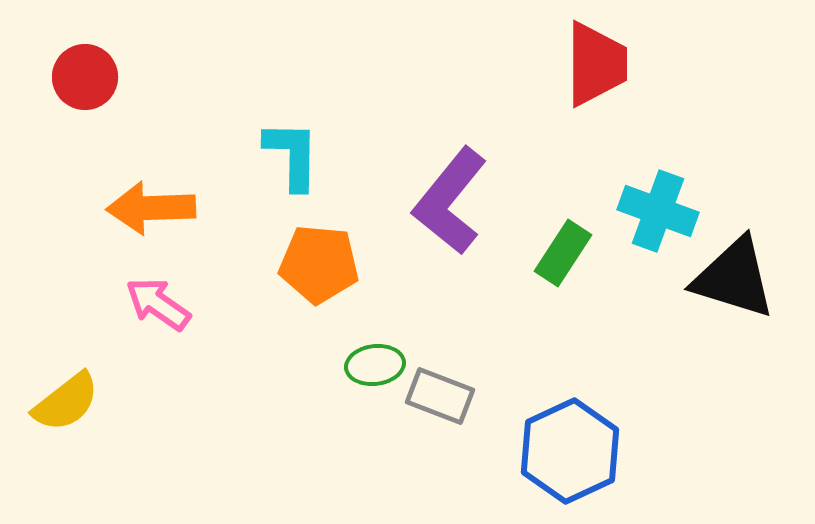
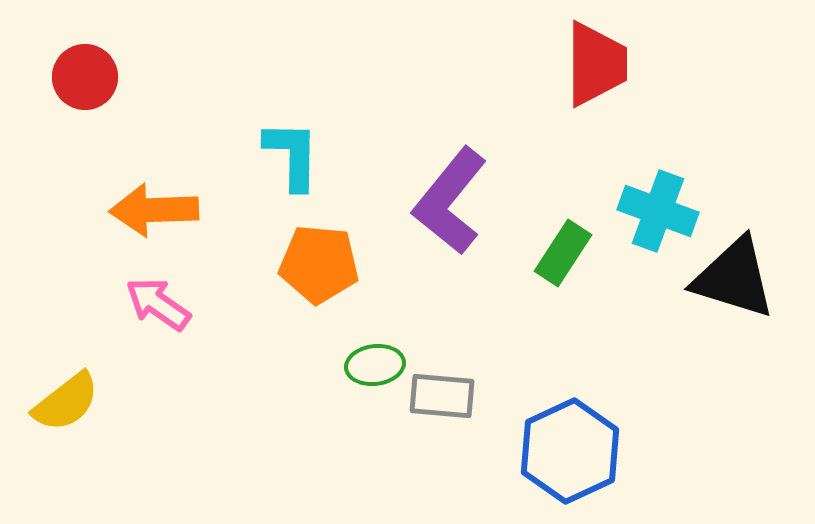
orange arrow: moved 3 px right, 2 px down
gray rectangle: moved 2 px right; rotated 16 degrees counterclockwise
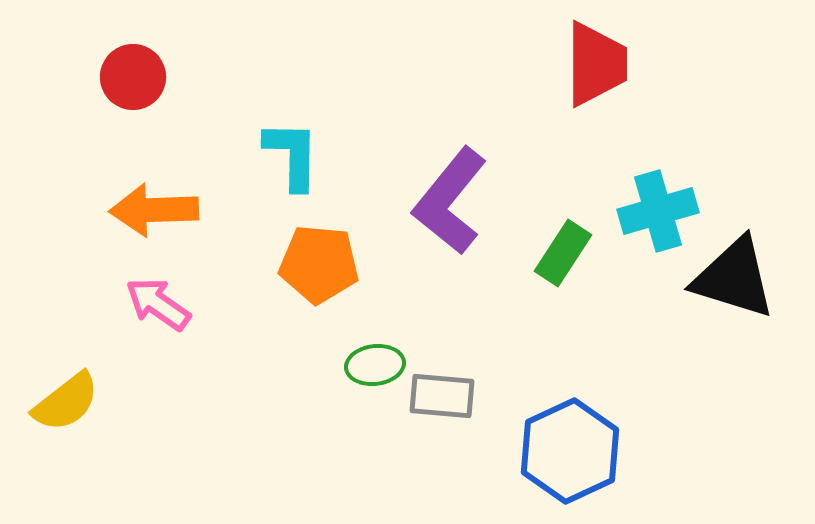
red circle: moved 48 px right
cyan cross: rotated 36 degrees counterclockwise
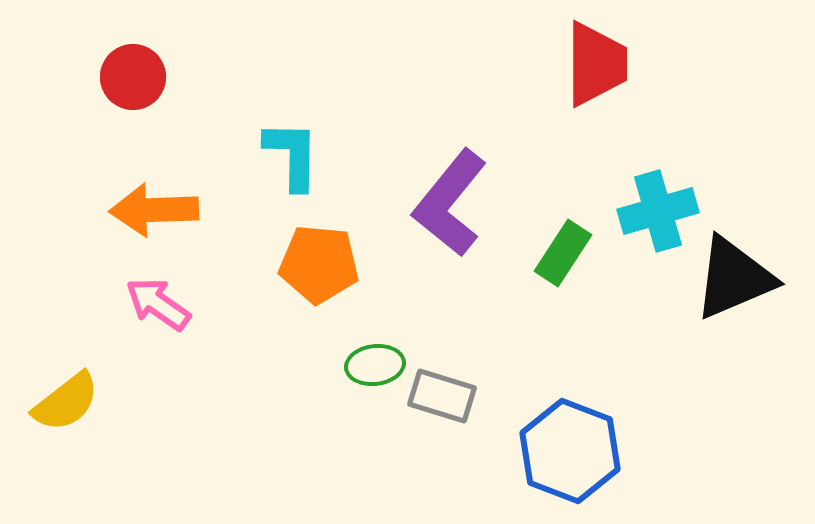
purple L-shape: moved 2 px down
black triangle: rotated 40 degrees counterclockwise
gray rectangle: rotated 12 degrees clockwise
blue hexagon: rotated 14 degrees counterclockwise
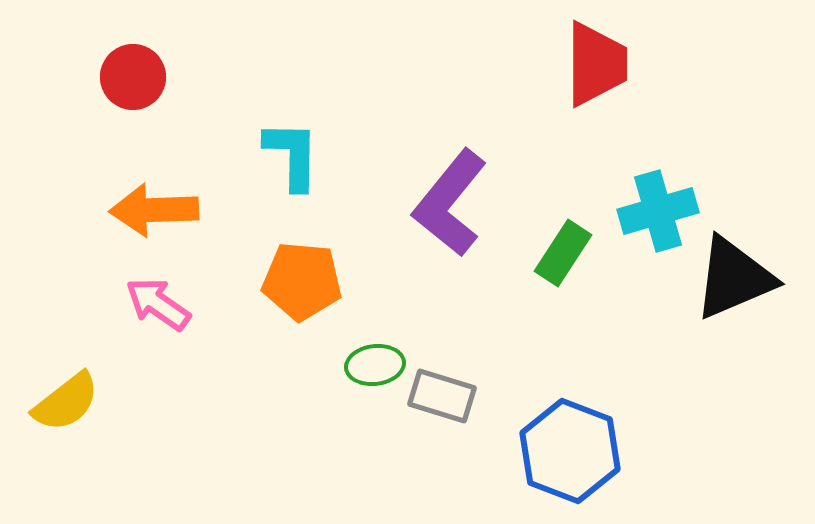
orange pentagon: moved 17 px left, 17 px down
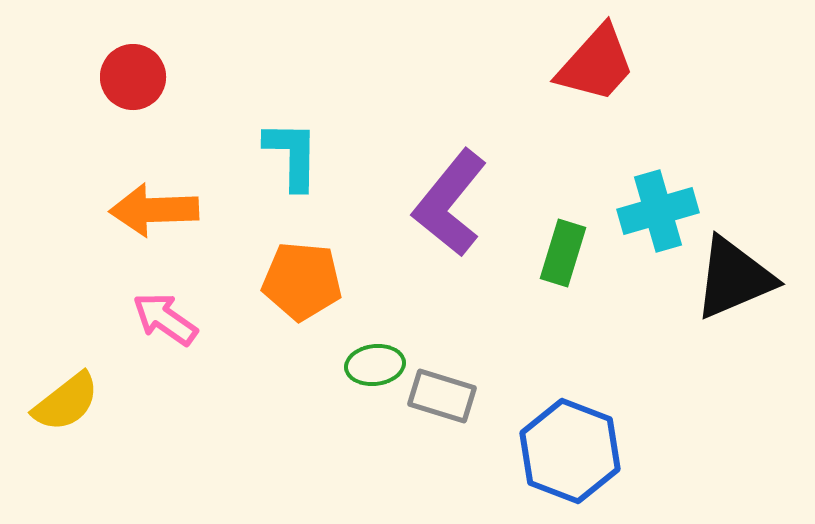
red trapezoid: rotated 42 degrees clockwise
green rectangle: rotated 16 degrees counterclockwise
pink arrow: moved 7 px right, 15 px down
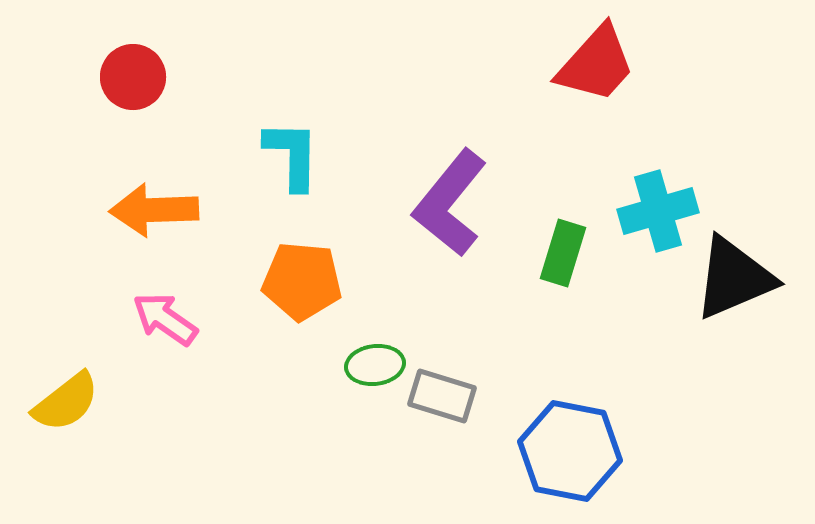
blue hexagon: rotated 10 degrees counterclockwise
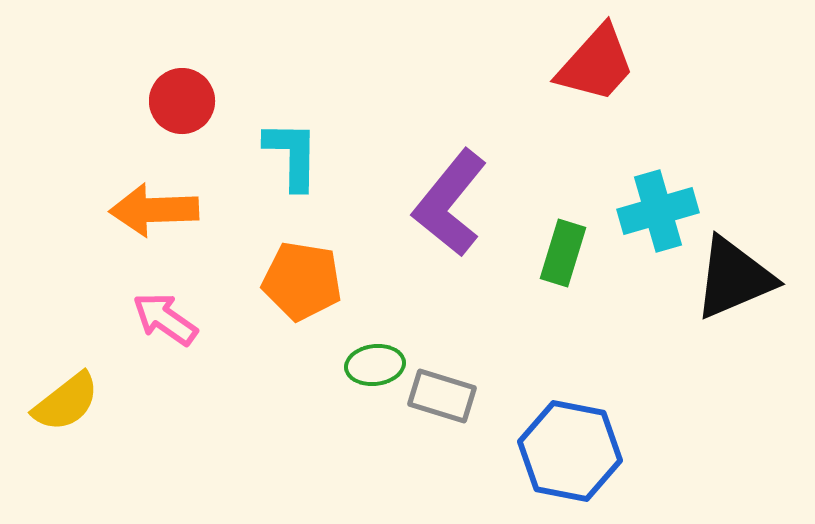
red circle: moved 49 px right, 24 px down
orange pentagon: rotated 4 degrees clockwise
